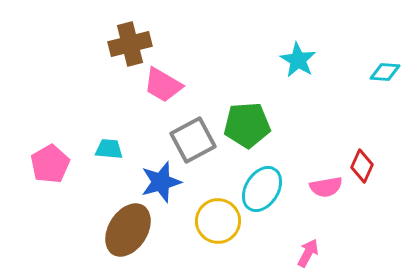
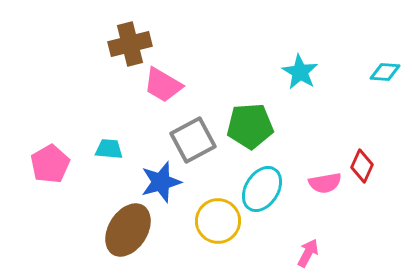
cyan star: moved 2 px right, 12 px down
green pentagon: moved 3 px right, 1 px down
pink semicircle: moved 1 px left, 4 px up
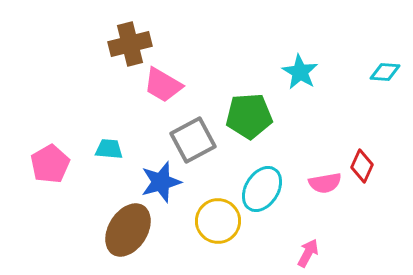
green pentagon: moved 1 px left, 10 px up
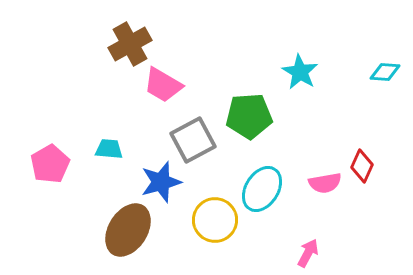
brown cross: rotated 15 degrees counterclockwise
yellow circle: moved 3 px left, 1 px up
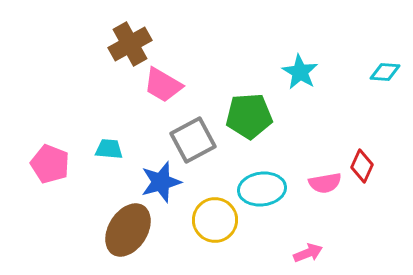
pink pentagon: rotated 21 degrees counterclockwise
cyan ellipse: rotated 51 degrees clockwise
pink arrow: rotated 40 degrees clockwise
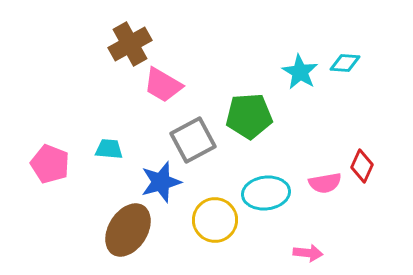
cyan diamond: moved 40 px left, 9 px up
cyan ellipse: moved 4 px right, 4 px down
pink arrow: rotated 28 degrees clockwise
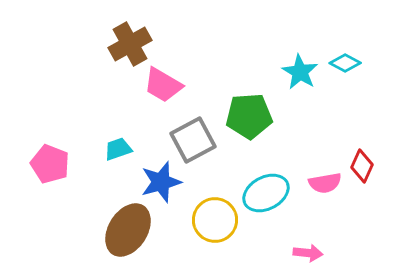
cyan diamond: rotated 24 degrees clockwise
cyan trapezoid: moved 9 px right; rotated 24 degrees counterclockwise
cyan ellipse: rotated 21 degrees counterclockwise
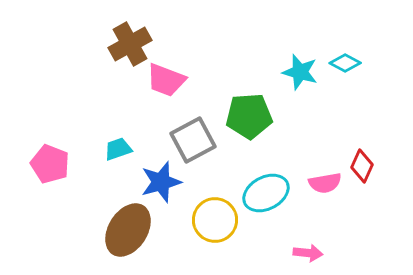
cyan star: rotated 15 degrees counterclockwise
pink trapezoid: moved 3 px right, 5 px up; rotated 9 degrees counterclockwise
